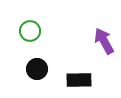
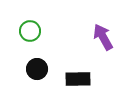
purple arrow: moved 1 px left, 4 px up
black rectangle: moved 1 px left, 1 px up
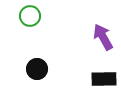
green circle: moved 15 px up
black rectangle: moved 26 px right
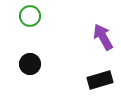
black circle: moved 7 px left, 5 px up
black rectangle: moved 4 px left, 1 px down; rotated 15 degrees counterclockwise
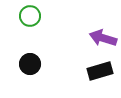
purple arrow: moved 1 px down; rotated 44 degrees counterclockwise
black rectangle: moved 9 px up
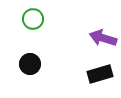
green circle: moved 3 px right, 3 px down
black rectangle: moved 3 px down
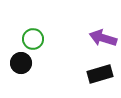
green circle: moved 20 px down
black circle: moved 9 px left, 1 px up
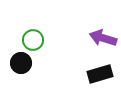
green circle: moved 1 px down
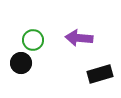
purple arrow: moved 24 px left; rotated 12 degrees counterclockwise
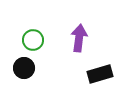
purple arrow: rotated 92 degrees clockwise
black circle: moved 3 px right, 5 px down
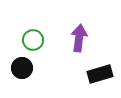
black circle: moved 2 px left
